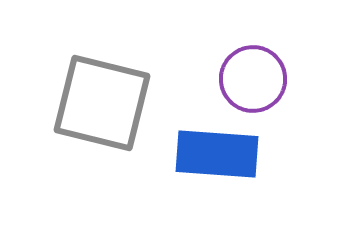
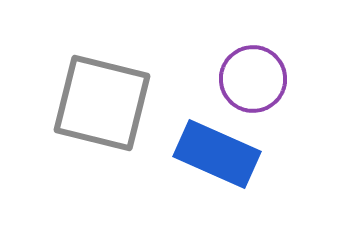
blue rectangle: rotated 20 degrees clockwise
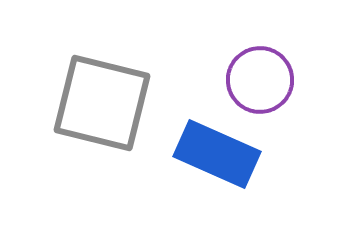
purple circle: moved 7 px right, 1 px down
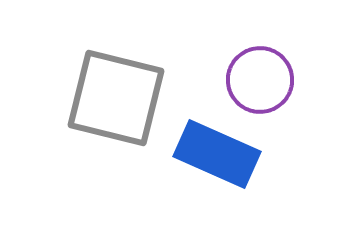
gray square: moved 14 px right, 5 px up
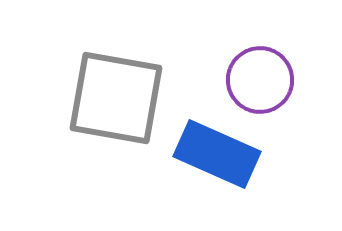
gray square: rotated 4 degrees counterclockwise
